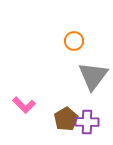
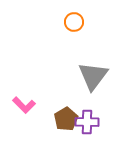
orange circle: moved 19 px up
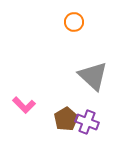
gray triangle: rotated 24 degrees counterclockwise
purple cross: rotated 20 degrees clockwise
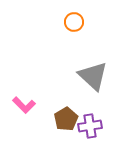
purple cross: moved 3 px right, 4 px down; rotated 30 degrees counterclockwise
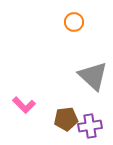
brown pentagon: rotated 25 degrees clockwise
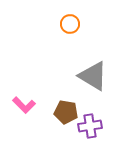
orange circle: moved 4 px left, 2 px down
gray triangle: rotated 12 degrees counterclockwise
brown pentagon: moved 7 px up; rotated 15 degrees clockwise
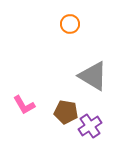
pink L-shape: rotated 15 degrees clockwise
purple cross: rotated 25 degrees counterclockwise
